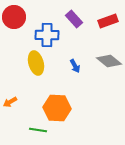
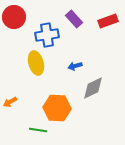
blue cross: rotated 10 degrees counterclockwise
gray diamond: moved 16 px left, 27 px down; rotated 65 degrees counterclockwise
blue arrow: rotated 104 degrees clockwise
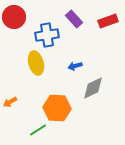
green line: rotated 42 degrees counterclockwise
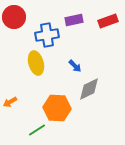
purple rectangle: moved 1 px down; rotated 60 degrees counterclockwise
blue arrow: rotated 120 degrees counterclockwise
gray diamond: moved 4 px left, 1 px down
green line: moved 1 px left
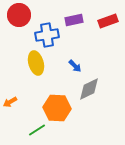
red circle: moved 5 px right, 2 px up
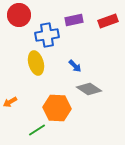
gray diamond: rotated 60 degrees clockwise
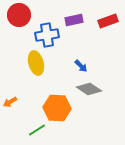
blue arrow: moved 6 px right
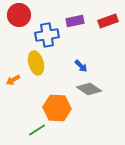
purple rectangle: moved 1 px right, 1 px down
orange arrow: moved 3 px right, 22 px up
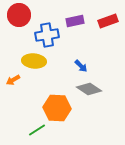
yellow ellipse: moved 2 px left, 2 px up; rotated 70 degrees counterclockwise
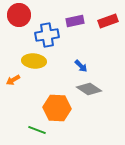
green line: rotated 54 degrees clockwise
